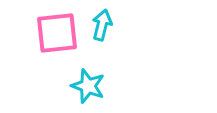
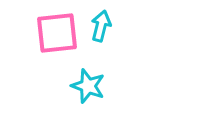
cyan arrow: moved 1 px left, 1 px down
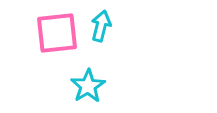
cyan star: rotated 20 degrees clockwise
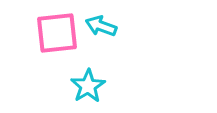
cyan arrow: rotated 84 degrees counterclockwise
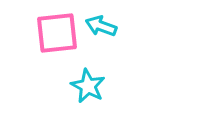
cyan star: rotated 12 degrees counterclockwise
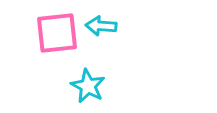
cyan arrow: rotated 16 degrees counterclockwise
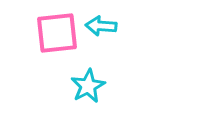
cyan star: rotated 16 degrees clockwise
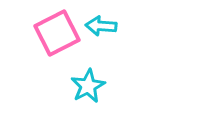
pink square: rotated 21 degrees counterclockwise
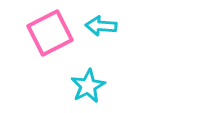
pink square: moved 7 px left
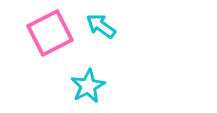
cyan arrow: rotated 32 degrees clockwise
